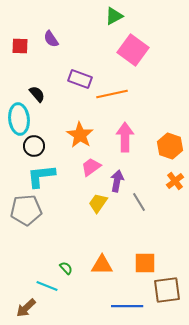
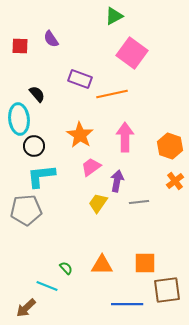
pink square: moved 1 px left, 3 px down
gray line: rotated 66 degrees counterclockwise
blue line: moved 2 px up
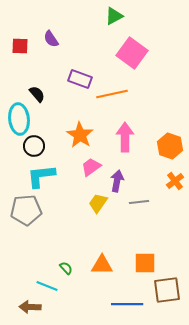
brown arrow: moved 4 px right, 1 px up; rotated 45 degrees clockwise
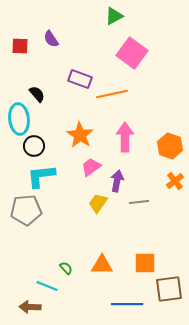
brown square: moved 2 px right, 1 px up
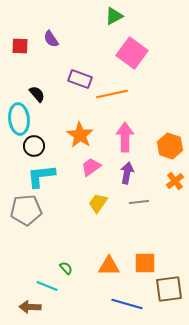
purple arrow: moved 10 px right, 8 px up
orange triangle: moved 7 px right, 1 px down
blue line: rotated 16 degrees clockwise
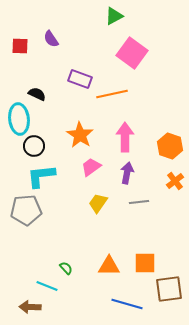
black semicircle: rotated 24 degrees counterclockwise
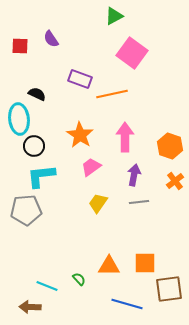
purple arrow: moved 7 px right, 2 px down
green semicircle: moved 13 px right, 11 px down
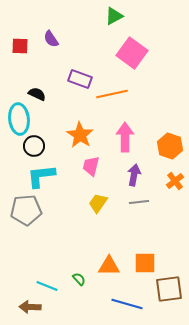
pink trapezoid: moved 1 px up; rotated 40 degrees counterclockwise
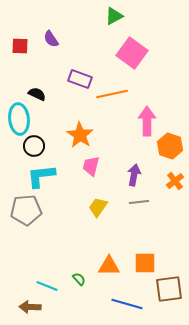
pink arrow: moved 22 px right, 16 px up
yellow trapezoid: moved 4 px down
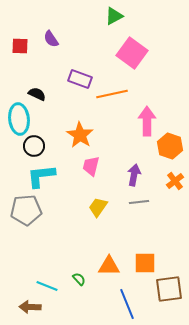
blue line: rotated 52 degrees clockwise
